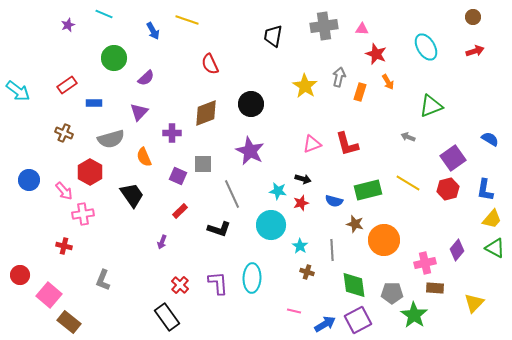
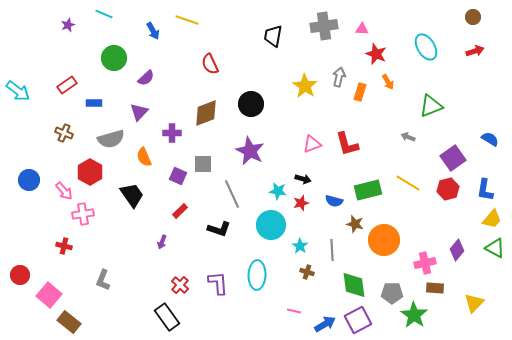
cyan ellipse at (252, 278): moved 5 px right, 3 px up
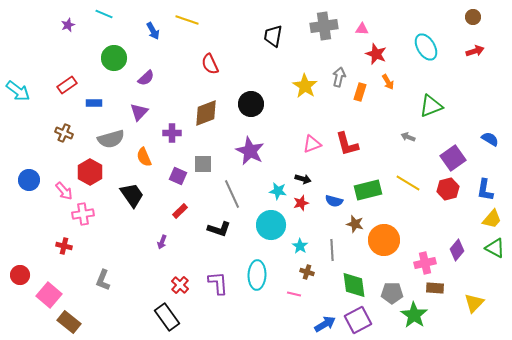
pink line at (294, 311): moved 17 px up
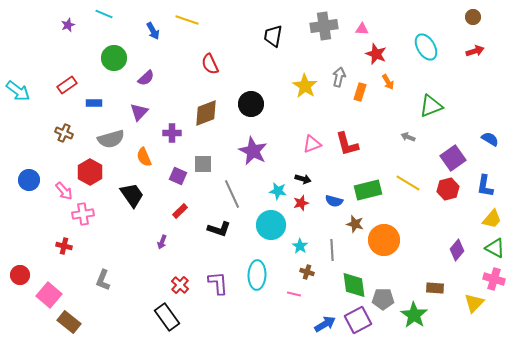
purple star at (250, 151): moved 3 px right
blue L-shape at (485, 190): moved 4 px up
pink cross at (425, 263): moved 69 px right, 16 px down; rotated 30 degrees clockwise
gray pentagon at (392, 293): moved 9 px left, 6 px down
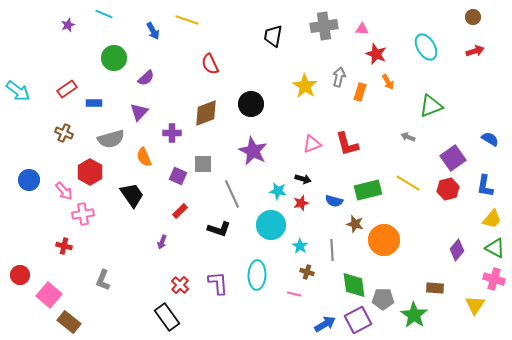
red rectangle at (67, 85): moved 4 px down
yellow triangle at (474, 303): moved 1 px right, 2 px down; rotated 10 degrees counterclockwise
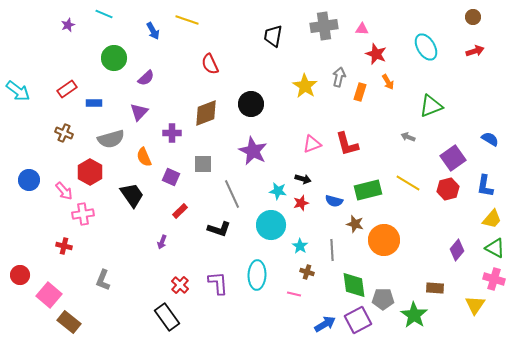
purple square at (178, 176): moved 7 px left, 1 px down
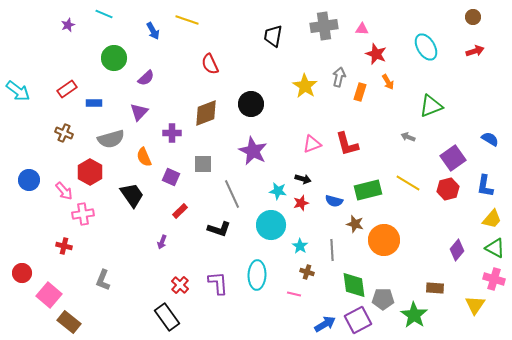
red circle at (20, 275): moved 2 px right, 2 px up
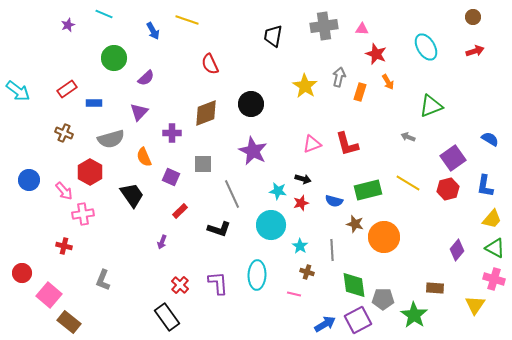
orange circle at (384, 240): moved 3 px up
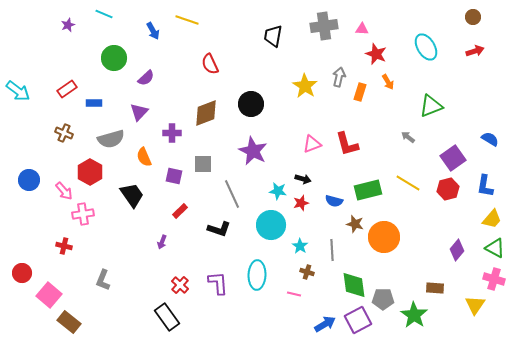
gray arrow at (408, 137): rotated 16 degrees clockwise
purple square at (171, 177): moved 3 px right, 1 px up; rotated 12 degrees counterclockwise
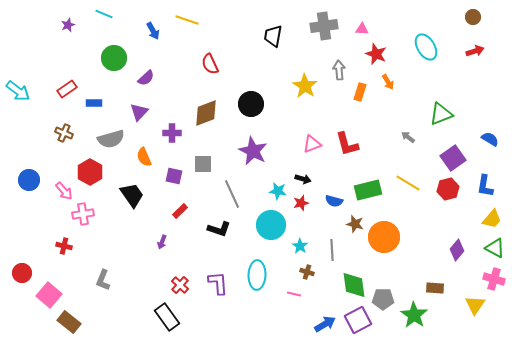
gray arrow at (339, 77): moved 7 px up; rotated 18 degrees counterclockwise
green triangle at (431, 106): moved 10 px right, 8 px down
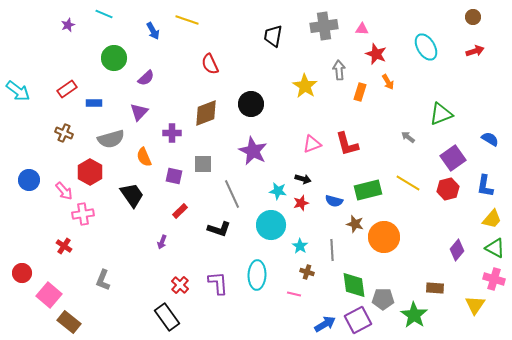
red cross at (64, 246): rotated 21 degrees clockwise
